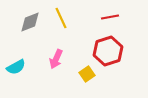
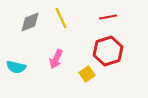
red line: moved 2 px left
cyan semicircle: rotated 42 degrees clockwise
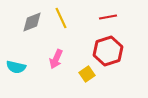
gray diamond: moved 2 px right
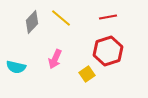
yellow line: rotated 25 degrees counterclockwise
gray diamond: rotated 25 degrees counterclockwise
pink arrow: moved 1 px left
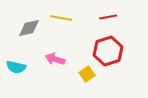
yellow line: rotated 30 degrees counterclockwise
gray diamond: moved 3 px left, 6 px down; rotated 35 degrees clockwise
pink arrow: rotated 84 degrees clockwise
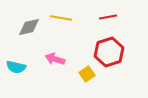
gray diamond: moved 1 px up
red hexagon: moved 1 px right, 1 px down
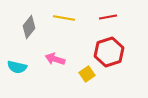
yellow line: moved 3 px right
gray diamond: rotated 40 degrees counterclockwise
cyan semicircle: moved 1 px right
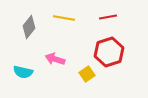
cyan semicircle: moved 6 px right, 5 px down
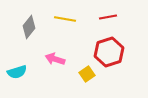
yellow line: moved 1 px right, 1 px down
cyan semicircle: moved 6 px left; rotated 30 degrees counterclockwise
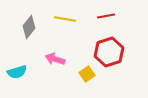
red line: moved 2 px left, 1 px up
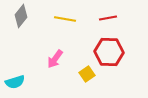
red line: moved 2 px right, 2 px down
gray diamond: moved 8 px left, 11 px up
red hexagon: rotated 20 degrees clockwise
pink arrow: rotated 72 degrees counterclockwise
cyan semicircle: moved 2 px left, 10 px down
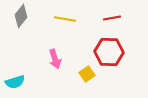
red line: moved 4 px right
pink arrow: rotated 54 degrees counterclockwise
